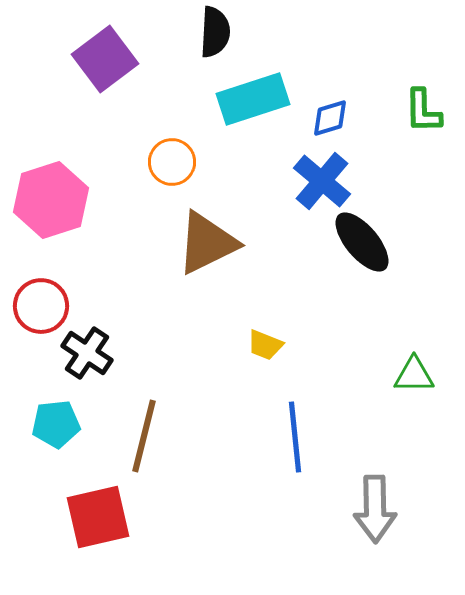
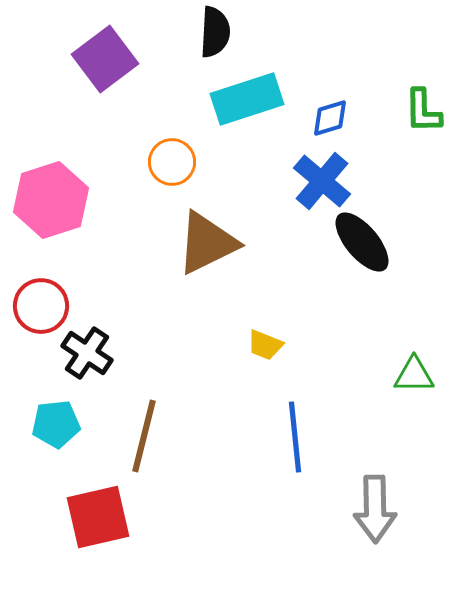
cyan rectangle: moved 6 px left
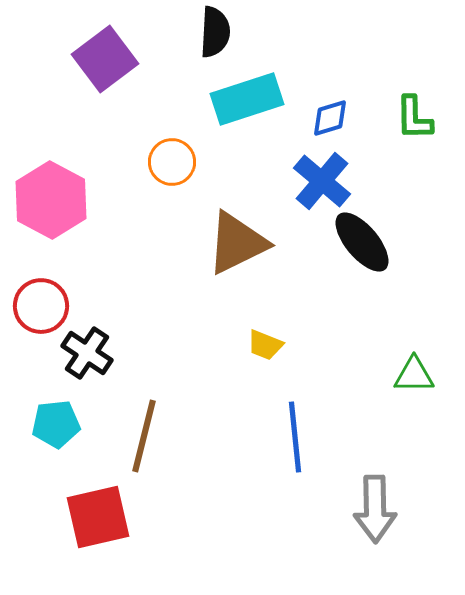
green L-shape: moved 9 px left, 7 px down
pink hexagon: rotated 14 degrees counterclockwise
brown triangle: moved 30 px right
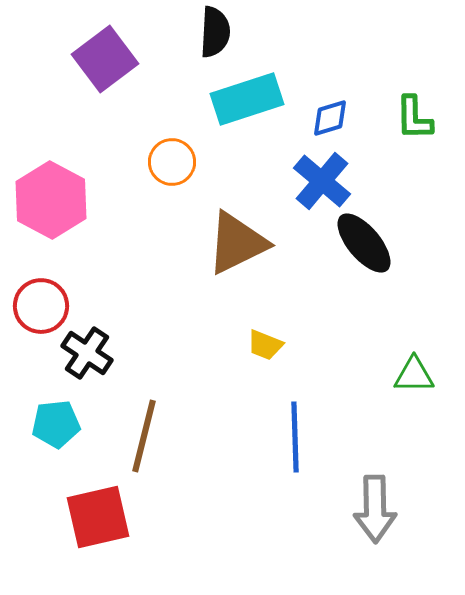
black ellipse: moved 2 px right, 1 px down
blue line: rotated 4 degrees clockwise
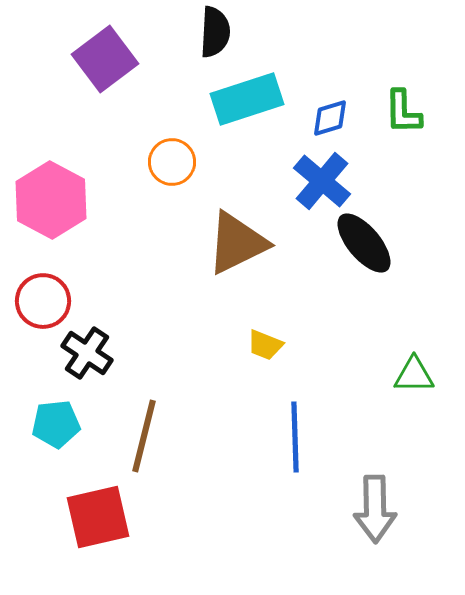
green L-shape: moved 11 px left, 6 px up
red circle: moved 2 px right, 5 px up
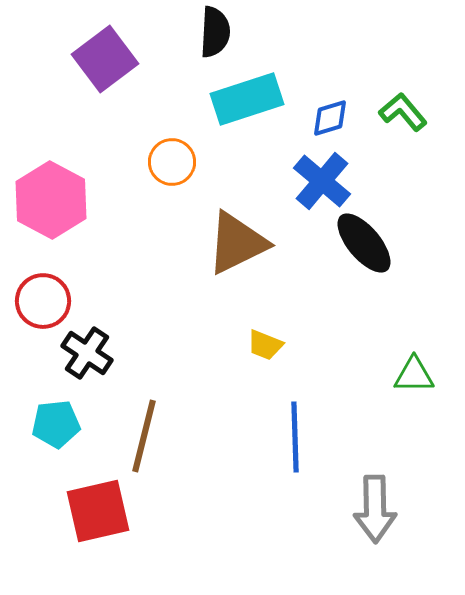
green L-shape: rotated 141 degrees clockwise
red square: moved 6 px up
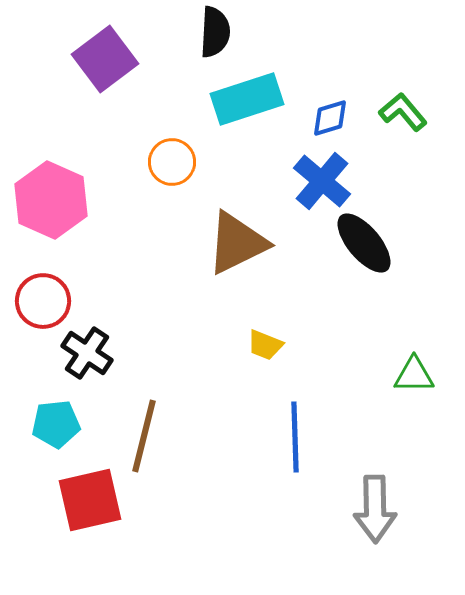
pink hexagon: rotated 4 degrees counterclockwise
red square: moved 8 px left, 11 px up
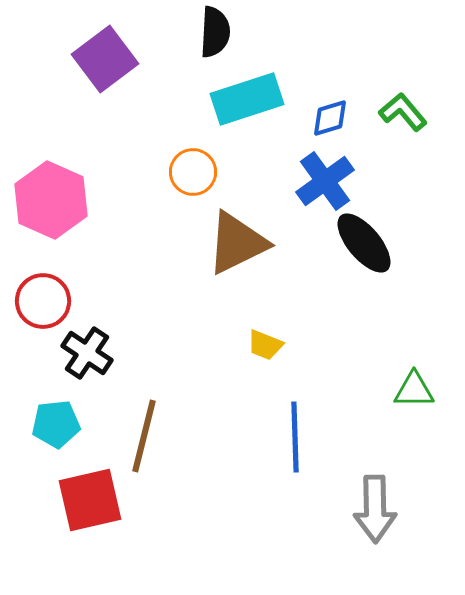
orange circle: moved 21 px right, 10 px down
blue cross: moved 3 px right; rotated 14 degrees clockwise
green triangle: moved 15 px down
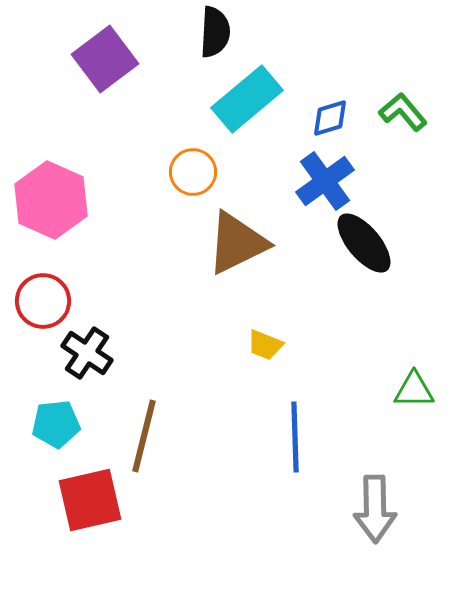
cyan rectangle: rotated 22 degrees counterclockwise
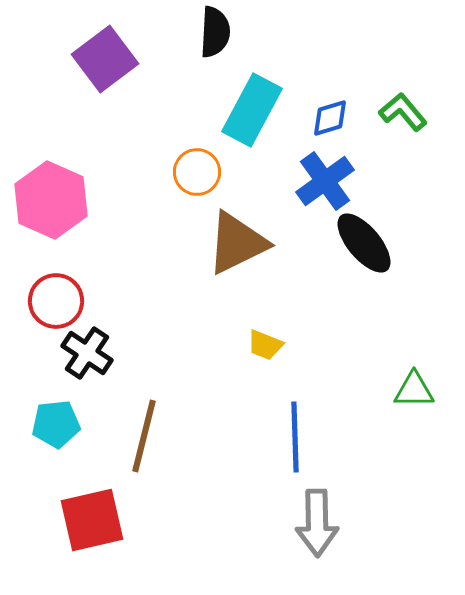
cyan rectangle: moved 5 px right, 11 px down; rotated 22 degrees counterclockwise
orange circle: moved 4 px right
red circle: moved 13 px right
red square: moved 2 px right, 20 px down
gray arrow: moved 58 px left, 14 px down
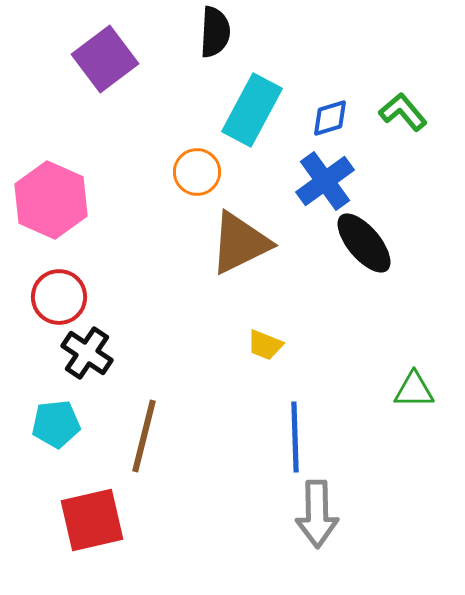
brown triangle: moved 3 px right
red circle: moved 3 px right, 4 px up
gray arrow: moved 9 px up
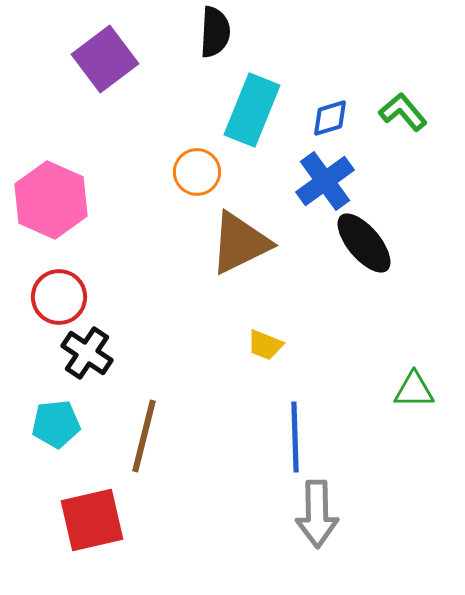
cyan rectangle: rotated 6 degrees counterclockwise
